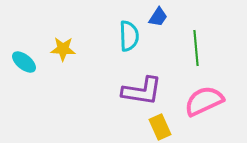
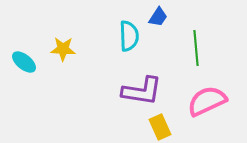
pink semicircle: moved 3 px right
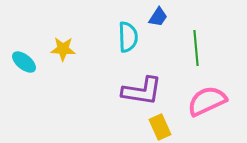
cyan semicircle: moved 1 px left, 1 px down
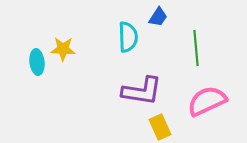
cyan ellipse: moved 13 px right; rotated 45 degrees clockwise
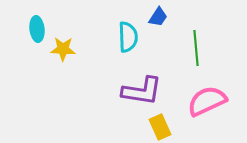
cyan ellipse: moved 33 px up
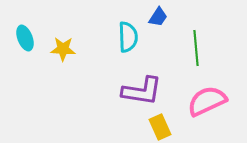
cyan ellipse: moved 12 px left, 9 px down; rotated 15 degrees counterclockwise
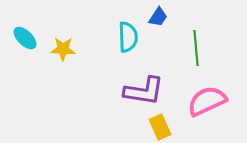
cyan ellipse: rotated 25 degrees counterclockwise
purple L-shape: moved 2 px right
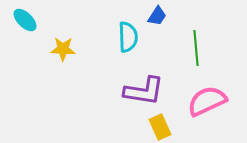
blue trapezoid: moved 1 px left, 1 px up
cyan ellipse: moved 18 px up
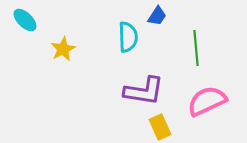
yellow star: rotated 30 degrees counterclockwise
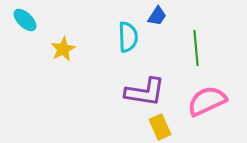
purple L-shape: moved 1 px right, 1 px down
